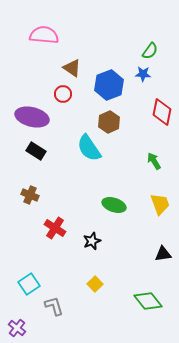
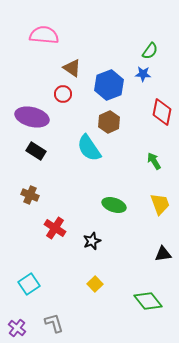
gray L-shape: moved 17 px down
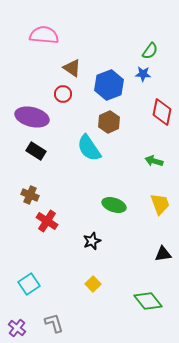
green arrow: rotated 42 degrees counterclockwise
red cross: moved 8 px left, 7 px up
yellow square: moved 2 px left
